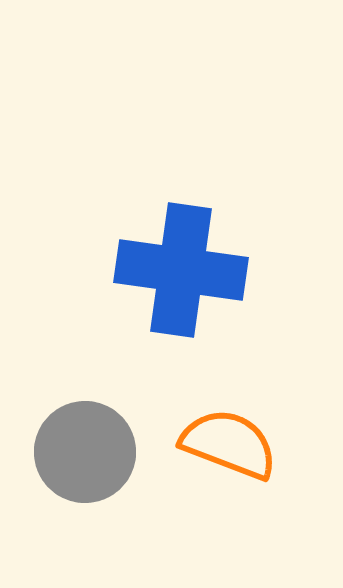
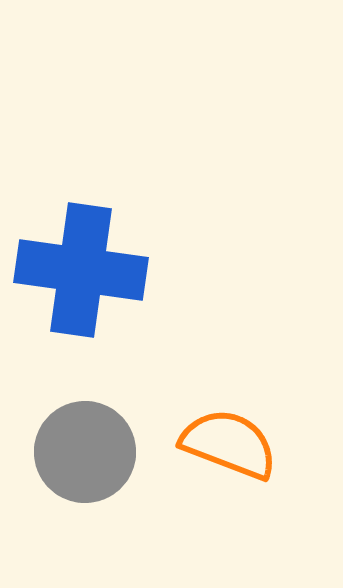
blue cross: moved 100 px left
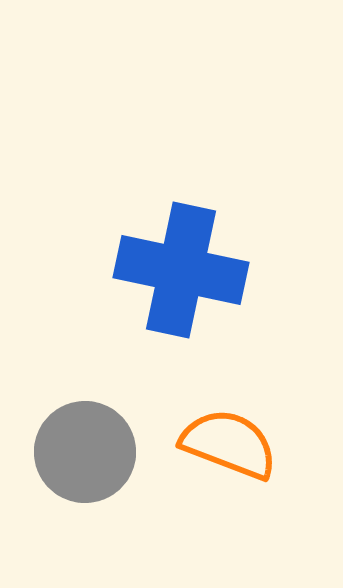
blue cross: moved 100 px right; rotated 4 degrees clockwise
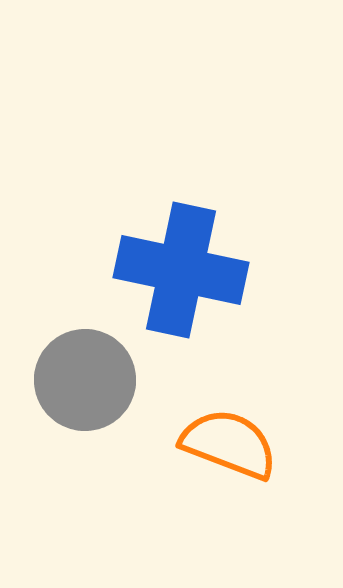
gray circle: moved 72 px up
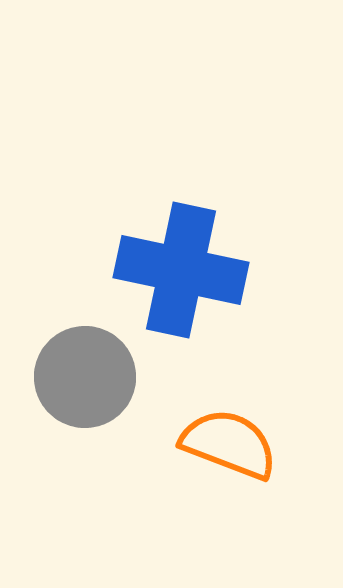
gray circle: moved 3 px up
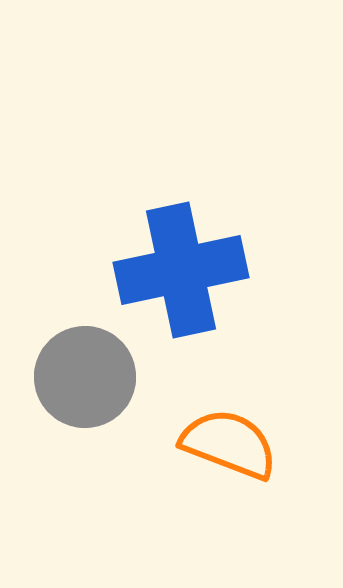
blue cross: rotated 24 degrees counterclockwise
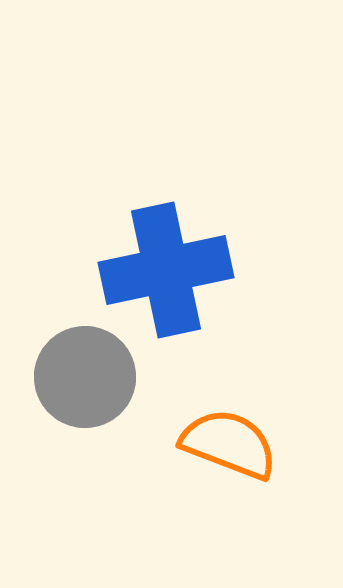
blue cross: moved 15 px left
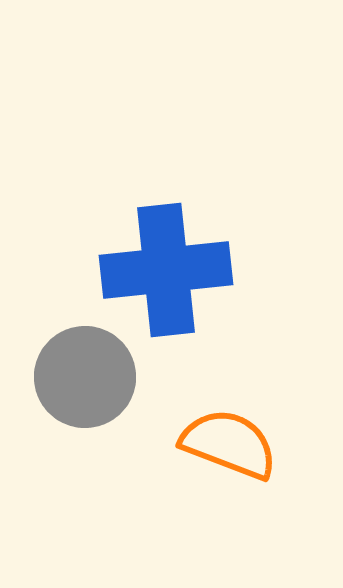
blue cross: rotated 6 degrees clockwise
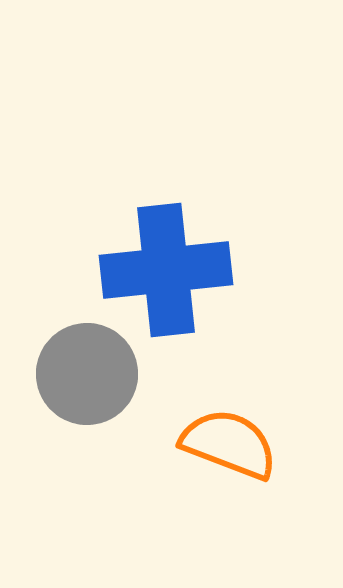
gray circle: moved 2 px right, 3 px up
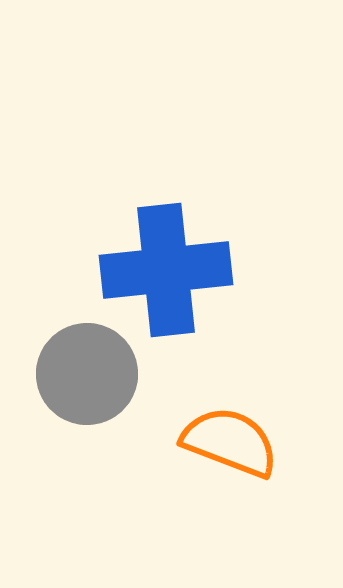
orange semicircle: moved 1 px right, 2 px up
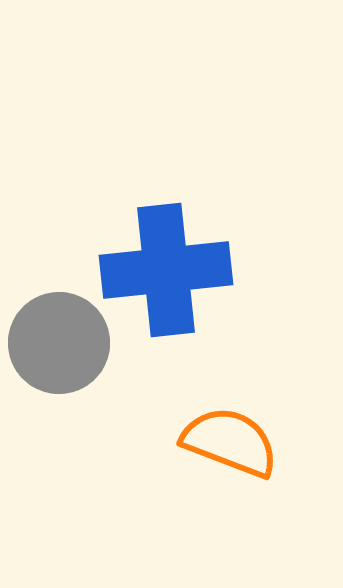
gray circle: moved 28 px left, 31 px up
